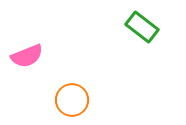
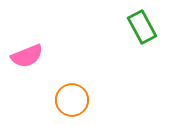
green rectangle: rotated 24 degrees clockwise
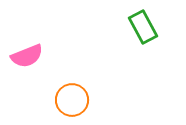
green rectangle: moved 1 px right
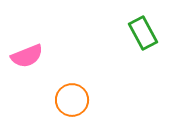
green rectangle: moved 6 px down
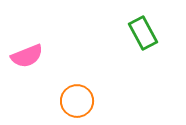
orange circle: moved 5 px right, 1 px down
